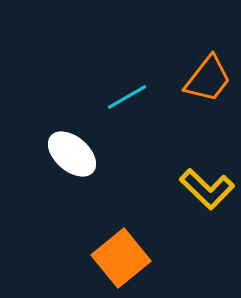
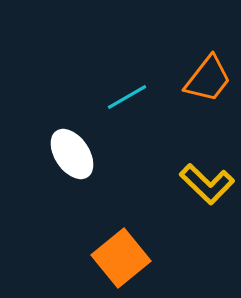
white ellipse: rotated 15 degrees clockwise
yellow L-shape: moved 5 px up
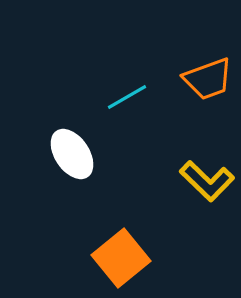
orange trapezoid: rotated 32 degrees clockwise
yellow L-shape: moved 3 px up
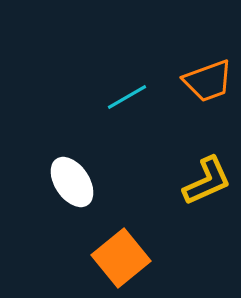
orange trapezoid: moved 2 px down
white ellipse: moved 28 px down
yellow L-shape: rotated 68 degrees counterclockwise
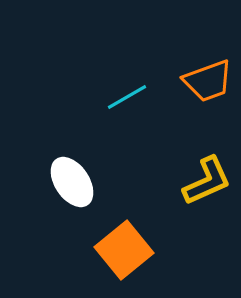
orange square: moved 3 px right, 8 px up
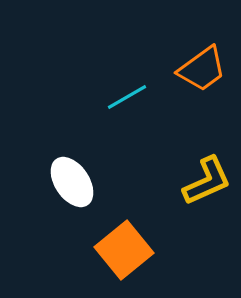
orange trapezoid: moved 6 px left, 12 px up; rotated 16 degrees counterclockwise
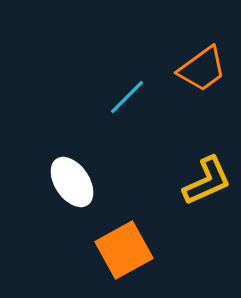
cyan line: rotated 15 degrees counterclockwise
orange square: rotated 10 degrees clockwise
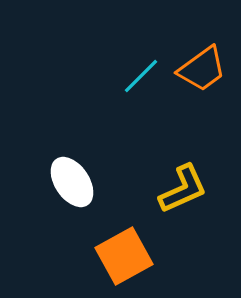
cyan line: moved 14 px right, 21 px up
yellow L-shape: moved 24 px left, 8 px down
orange square: moved 6 px down
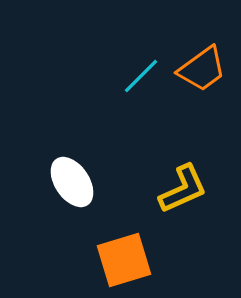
orange square: moved 4 px down; rotated 12 degrees clockwise
